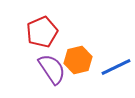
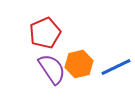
red pentagon: moved 3 px right, 1 px down
orange hexagon: moved 1 px right, 4 px down
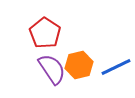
red pentagon: rotated 16 degrees counterclockwise
orange hexagon: moved 1 px down
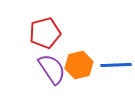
red pentagon: rotated 24 degrees clockwise
blue line: moved 2 px up; rotated 24 degrees clockwise
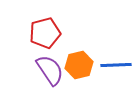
purple semicircle: moved 2 px left, 1 px down
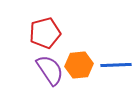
orange hexagon: rotated 8 degrees clockwise
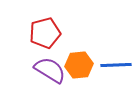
purple semicircle: rotated 24 degrees counterclockwise
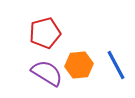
blue line: rotated 64 degrees clockwise
purple semicircle: moved 3 px left, 3 px down
